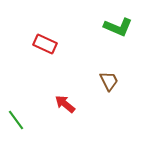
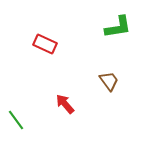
green L-shape: rotated 32 degrees counterclockwise
brown trapezoid: rotated 10 degrees counterclockwise
red arrow: rotated 10 degrees clockwise
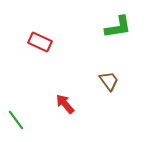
red rectangle: moved 5 px left, 2 px up
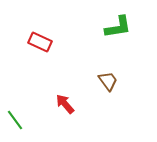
brown trapezoid: moved 1 px left
green line: moved 1 px left
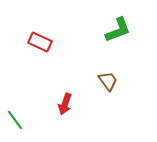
green L-shape: moved 3 px down; rotated 12 degrees counterclockwise
red arrow: rotated 120 degrees counterclockwise
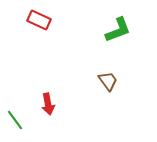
red rectangle: moved 1 px left, 22 px up
red arrow: moved 17 px left; rotated 30 degrees counterclockwise
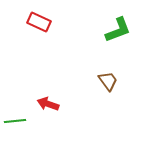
red rectangle: moved 2 px down
red arrow: rotated 120 degrees clockwise
green line: moved 1 px down; rotated 60 degrees counterclockwise
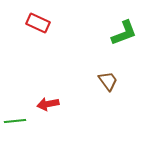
red rectangle: moved 1 px left, 1 px down
green L-shape: moved 6 px right, 3 px down
red arrow: rotated 30 degrees counterclockwise
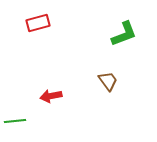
red rectangle: rotated 40 degrees counterclockwise
green L-shape: moved 1 px down
red arrow: moved 3 px right, 8 px up
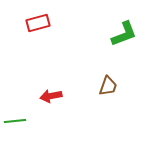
brown trapezoid: moved 5 px down; rotated 55 degrees clockwise
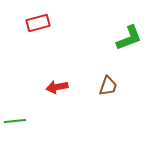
green L-shape: moved 5 px right, 4 px down
red arrow: moved 6 px right, 9 px up
